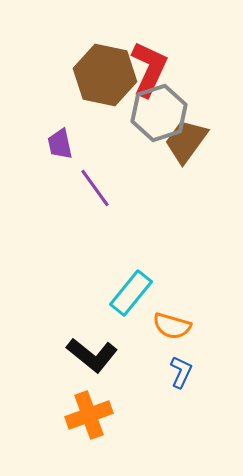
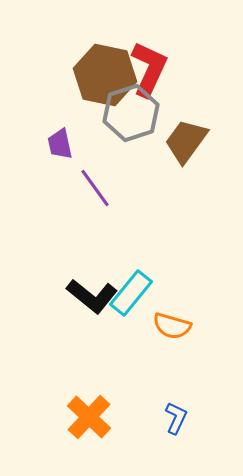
gray hexagon: moved 28 px left
black L-shape: moved 59 px up
blue L-shape: moved 5 px left, 46 px down
orange cross: moved 2 px down; rotated 27 degrees counterclockwise
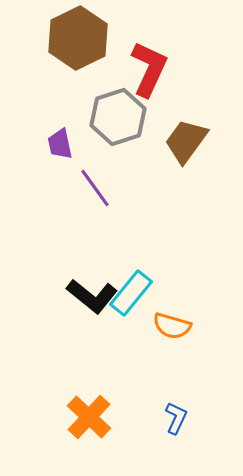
brown hexagon: moved 27 px left, 37 px up; rotated 22 degrees clockwise
gray hexagon: moved 13 px left, 4 px down
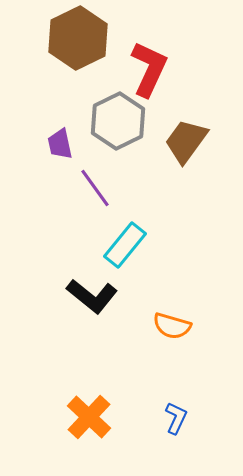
gray hexagon: moved 4 px down; rotated 8 degrees counterclockwise
cyan rectangle: moved 6 px left, 48 px up
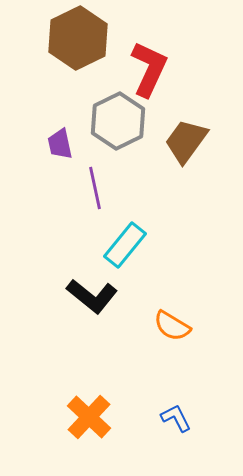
purple line: rotated 24 degrees clockwise
orange semicircle: rotated 15 degrees clockwise
blue L-shape: rotated 52 degrees counterclockwise
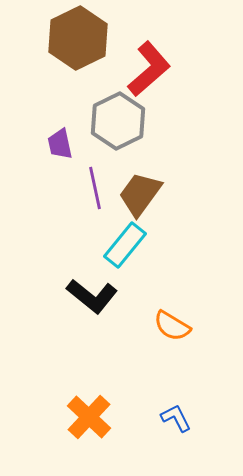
red L-shape: rotated 24 degrees clockwise
brown trapezoid: moved 46 px left, 53 px down
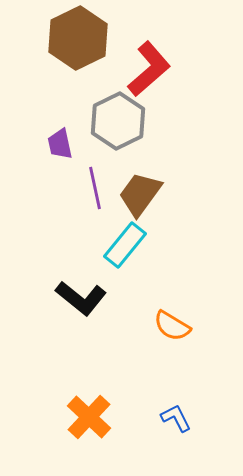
black L-shape: moved 11 px left, 2 px down
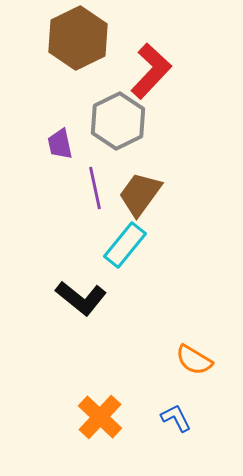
red L-shape: moved 2 px right, 2 px down; rotated 6 degrees counterclockwise
orange semicircle: moved 22 px right, 34 px down
orange cross: moved 11 px right
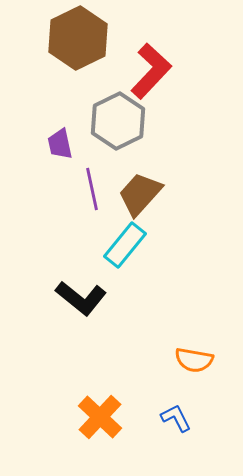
purple line: moved 3 px left, 1 px down
brown trapezoid: rotated 6 degrees clockwise
orange semicircle: rotated 21 degrees counterclockwise
